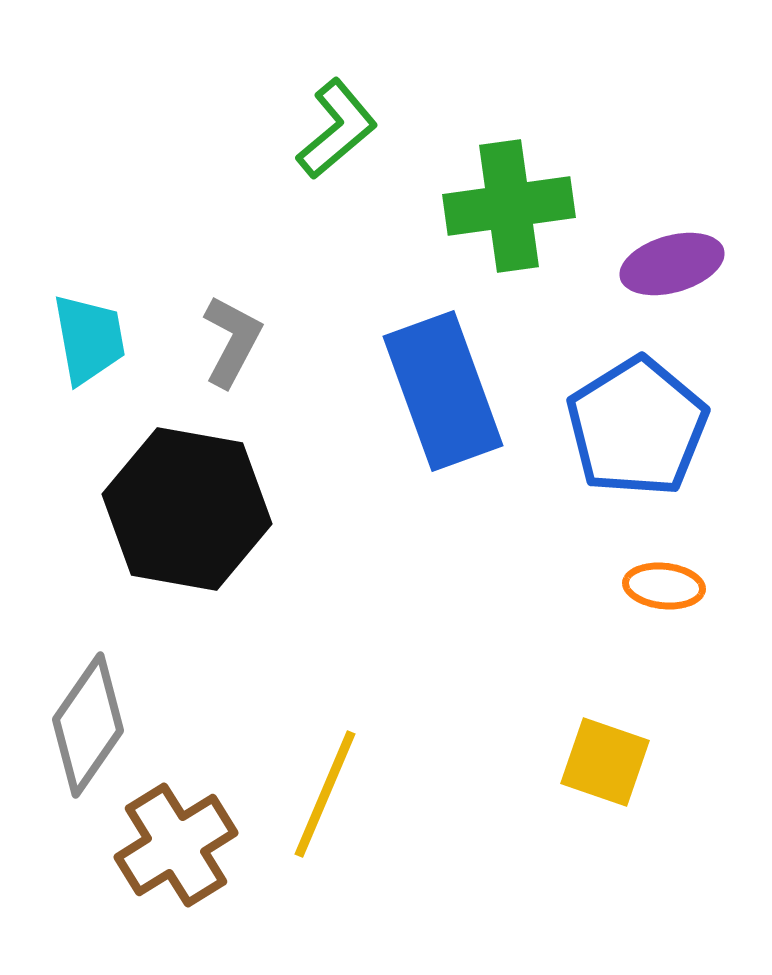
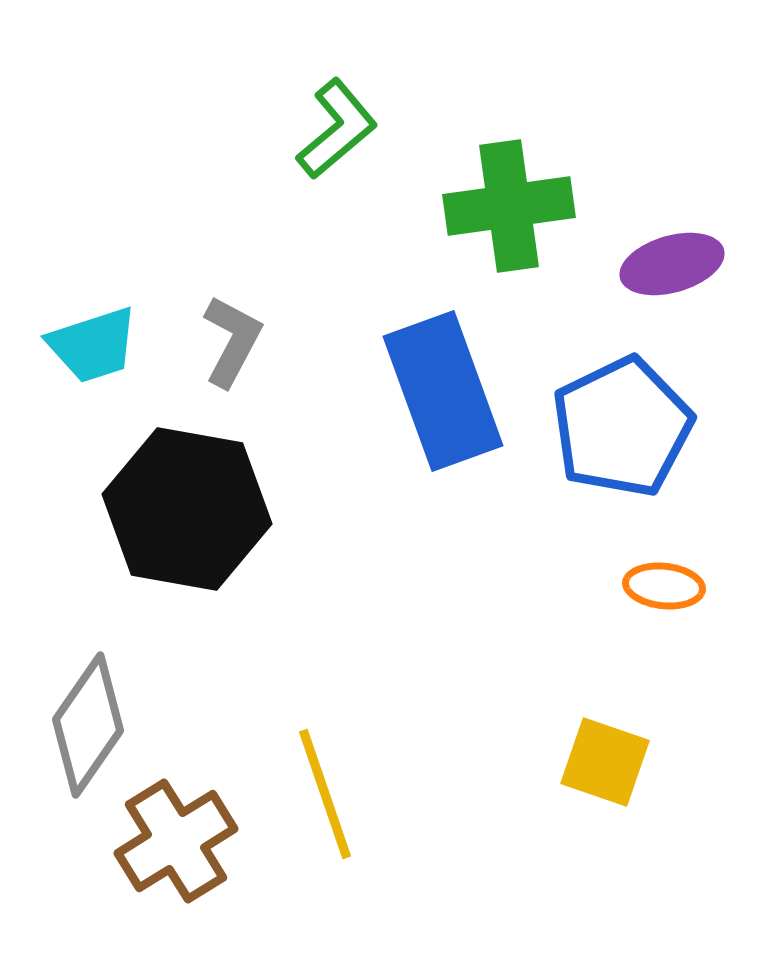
cyan trapezoid: moved 4 px right, 6 px down; rotated 82 degrees clockwise
blue pentagon: moved 15 px left; rotated 6 degrees clockwise
yellow line: rotated 42 degrees counterclockwise
brown cross: moved 4 px up
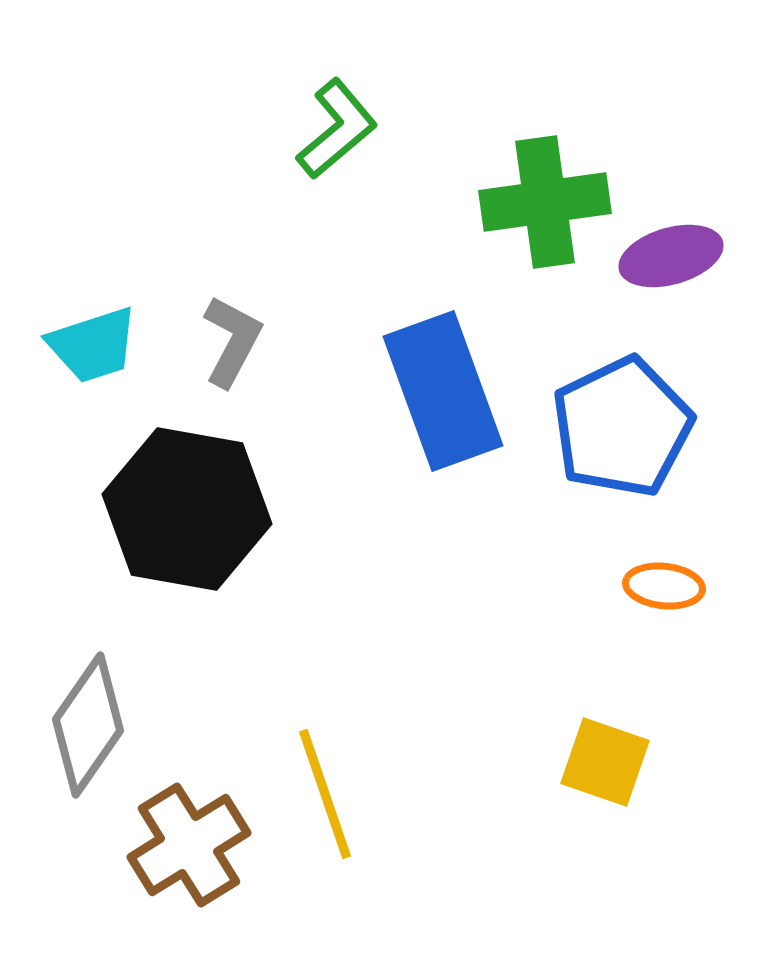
green cross: moved 36 px right, 4 px up
purple ellipse: moved 1 px left, 8 px up
brown cross: moved 13 px right, 4 px down
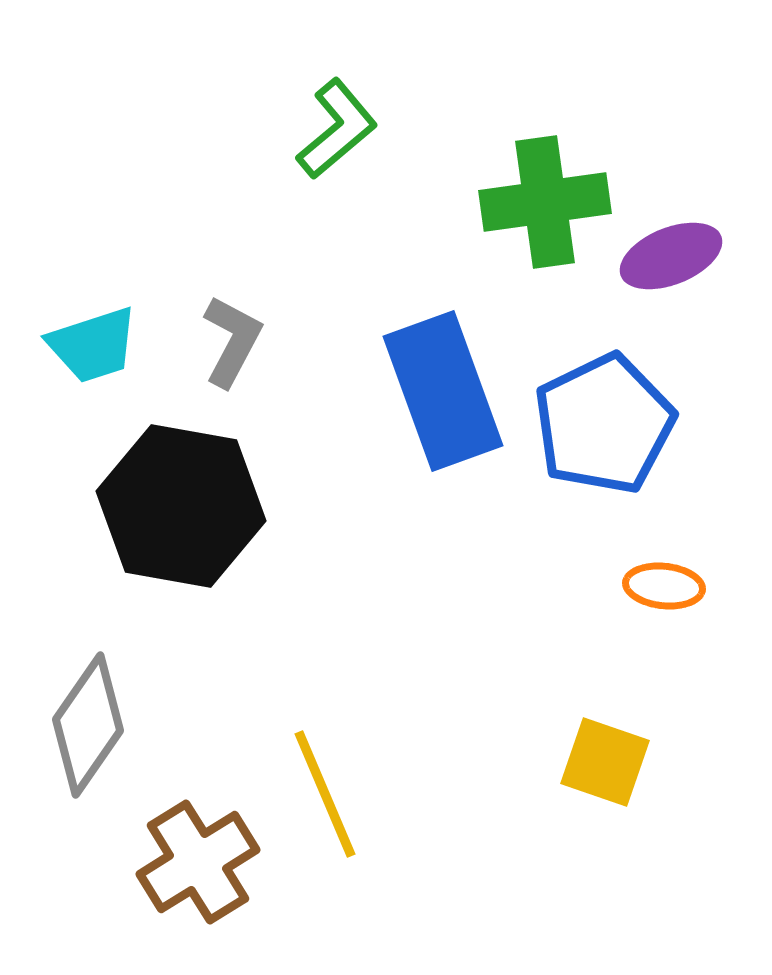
purple ellipse: rotated 6 degrees counterclockwise
blue pentagon: moved 18 px left, 3 px up
black hexagon: moved 6 px left, 3 px up
yellow line: rotated 4 degrees counterclockwise
brown cross: moved 9 px right, 17 px down
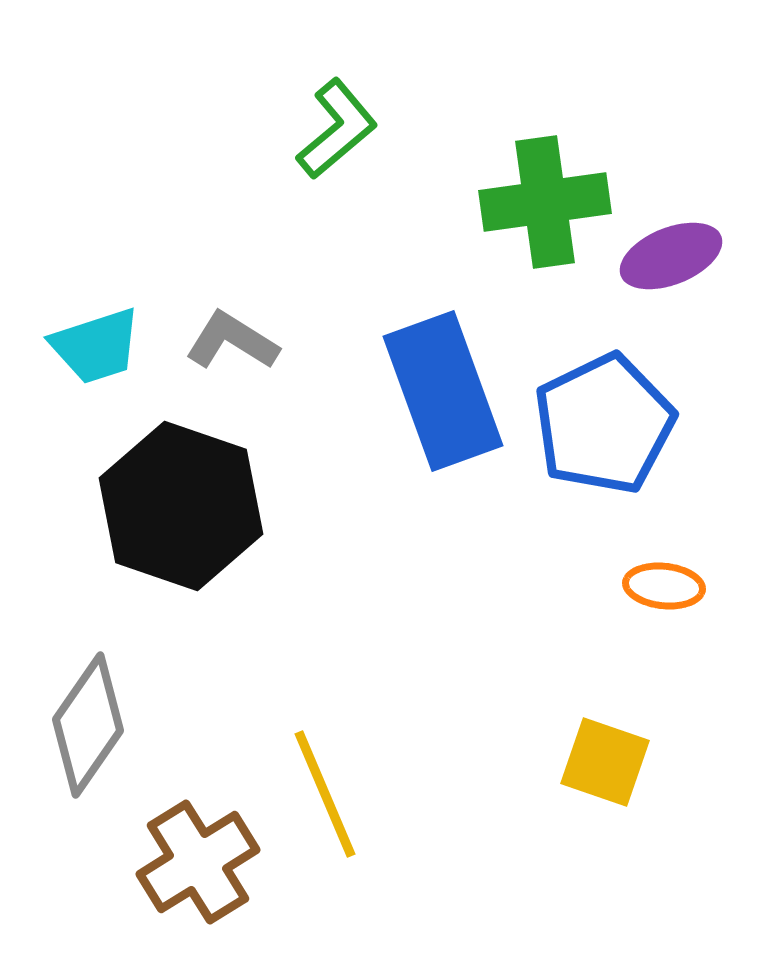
gray L-shape: rotated 86 degrees counterclockwise
cyan trapezoid: moved 3 px right, 1 px down
black hexagon: rotated 9 degrees clockwise
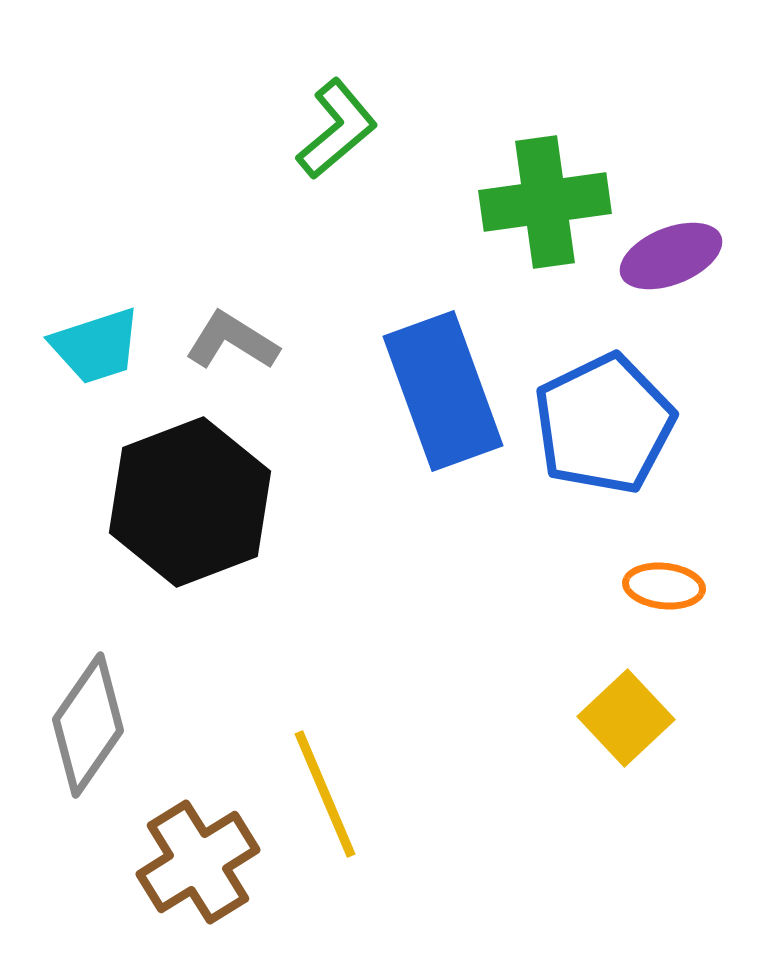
black hexagon: moved 9 px right, 4 px up; rotated 20 degrees clockwise
yellow square: moved 21 px right, 44 px up; rotated 28 degrees clockwise
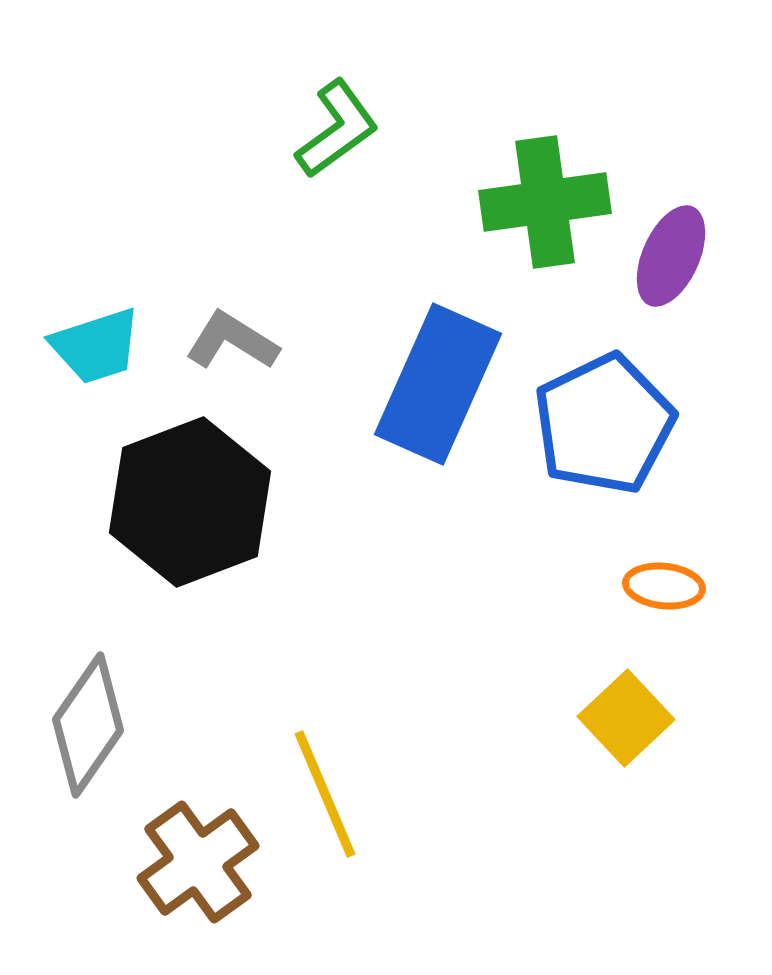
green L-shape: rotated 4 degrees clockwise
purple ellipse: rotated 44 degrees counterclockwise
blue rectangle: moved 5 px left, 7 px up; rotated 44 degrees clockwise
brown cross: rotated 4 degrees counterclockwise
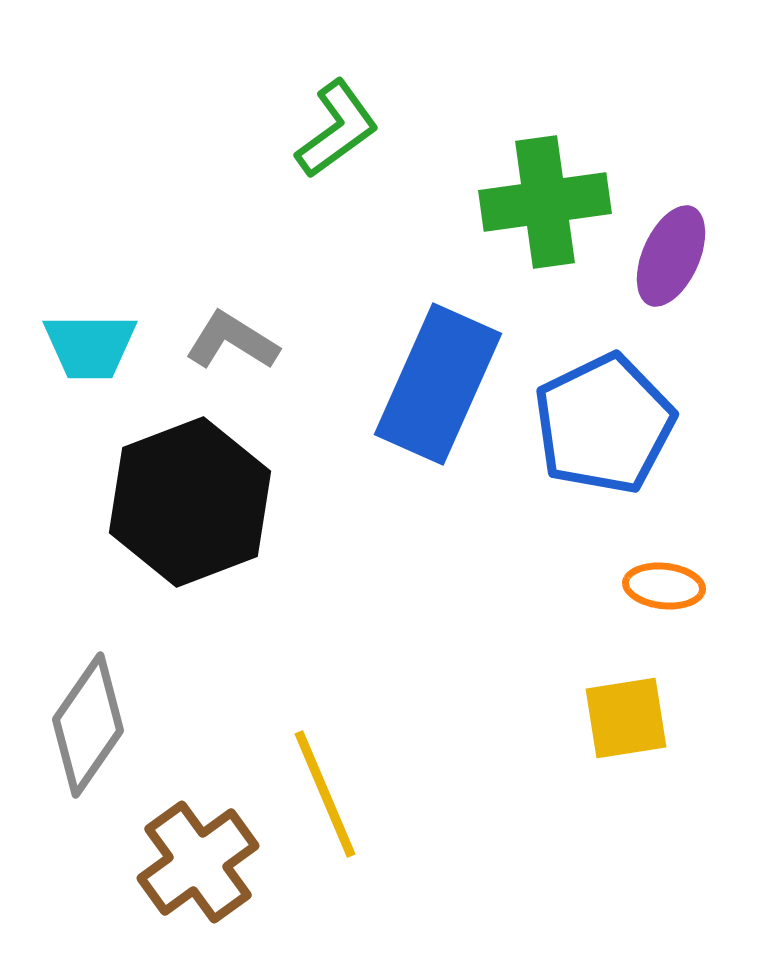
cyan trapezoid: moved 6 px left; rotated 18 degrees clockwise
yellow square: rotated 34 degrees clockwise
